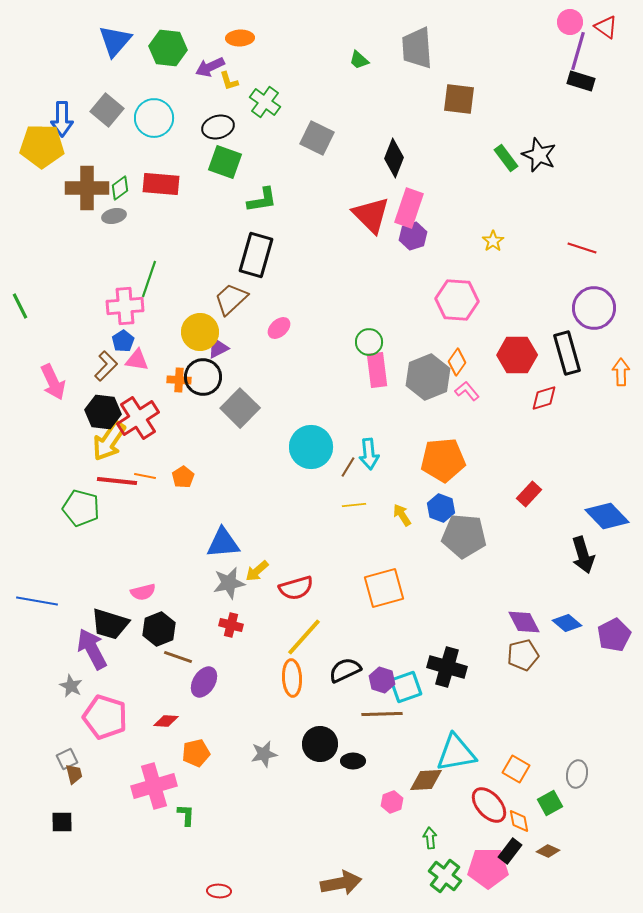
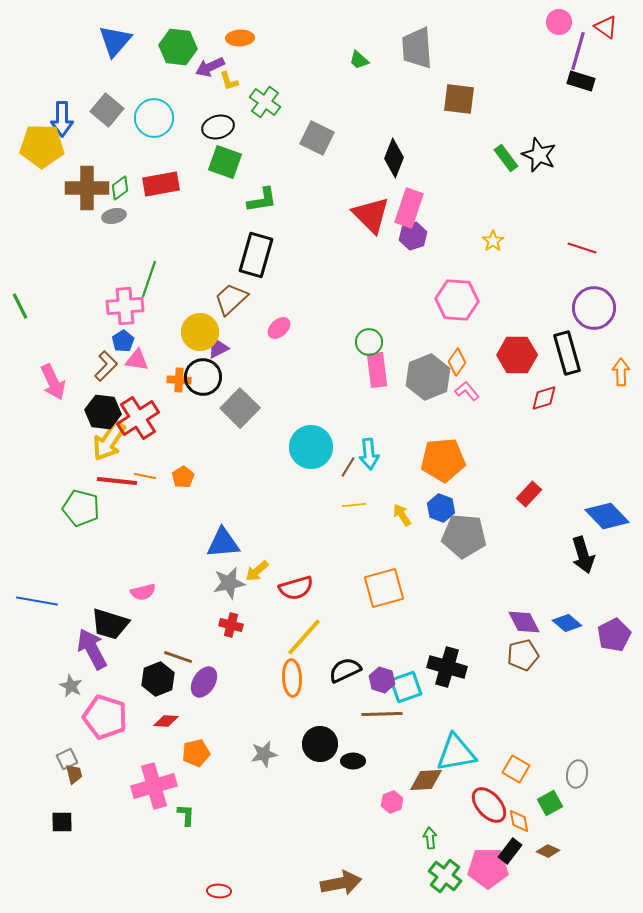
pink circle at (570, 22): moved 11 px left
green hexagon at (168, 48): moved 10 px right, 1 px up
red rectangle at (161, 184): rotated 15 degrees counterclockwise
black hexagon at (159, 629): moved 1 px left, 50 px down
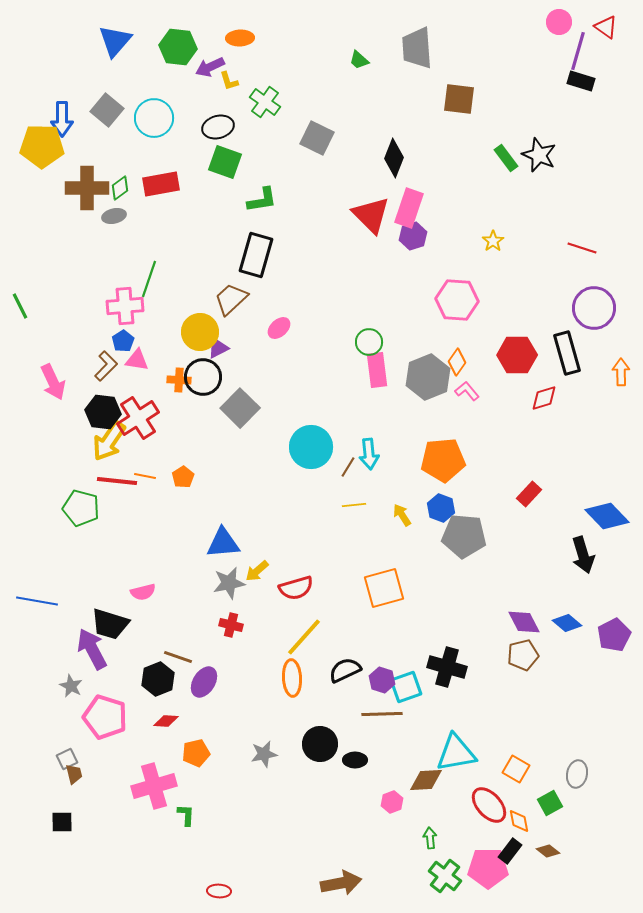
black ellipse at (353, 761): moved 2 px right, 1 px up
brown diamond at (548, 851): rotated 15 degrees clockwise
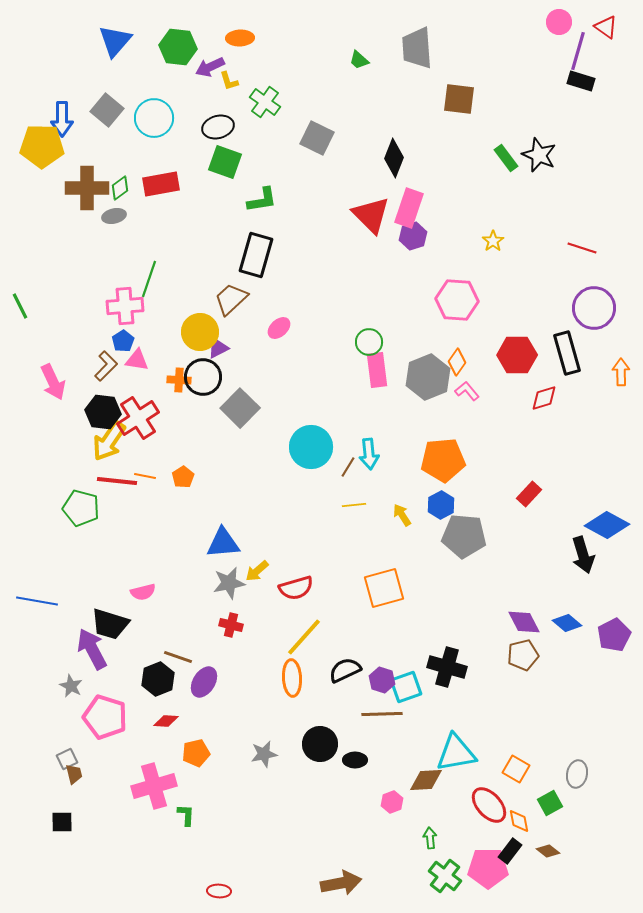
blue hexagon at (441, 508): moved 3 px up; rotated 12 degrees clockwise
blue diamond at (607, 516): moved 9 px down; rotated 18 degrees counterclockwise
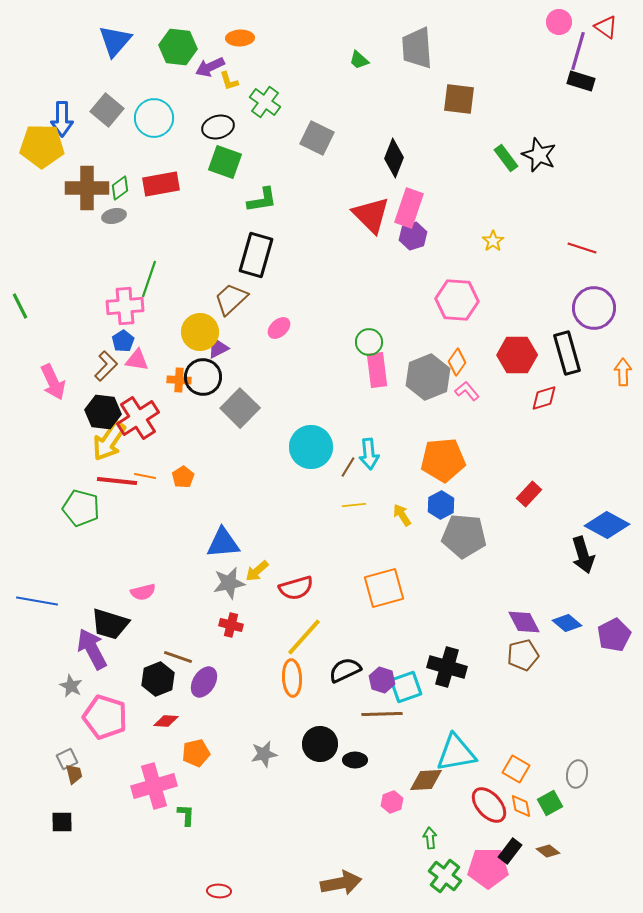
orange arrow at (621, 372): moved 2 px right
orange diamond at (519, 821): moved 2 px right, 15 px up
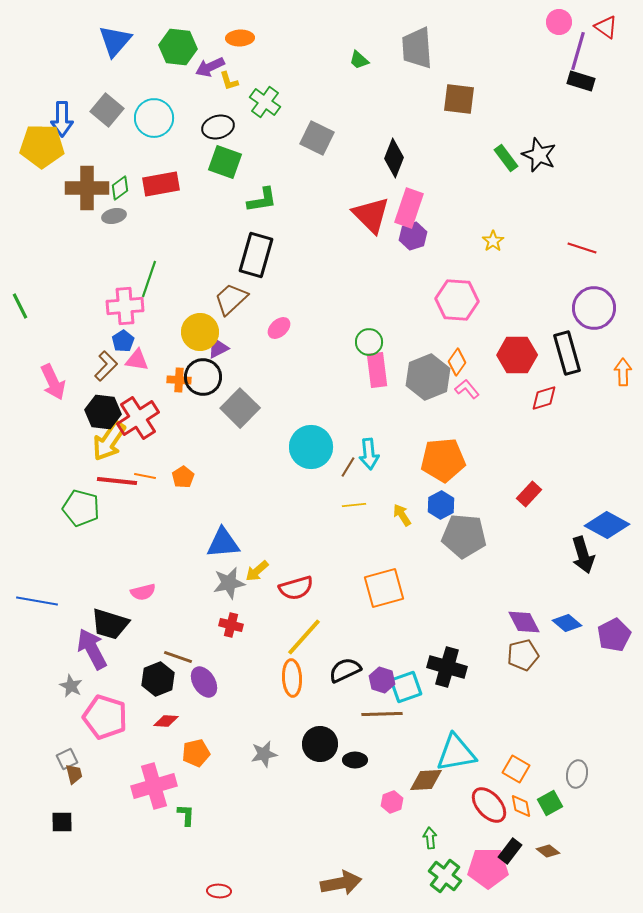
pink L-shape at (467, 391): moved 2 px up
purple ellipse at (204, 682): rotated 64 degrees counterclockwise
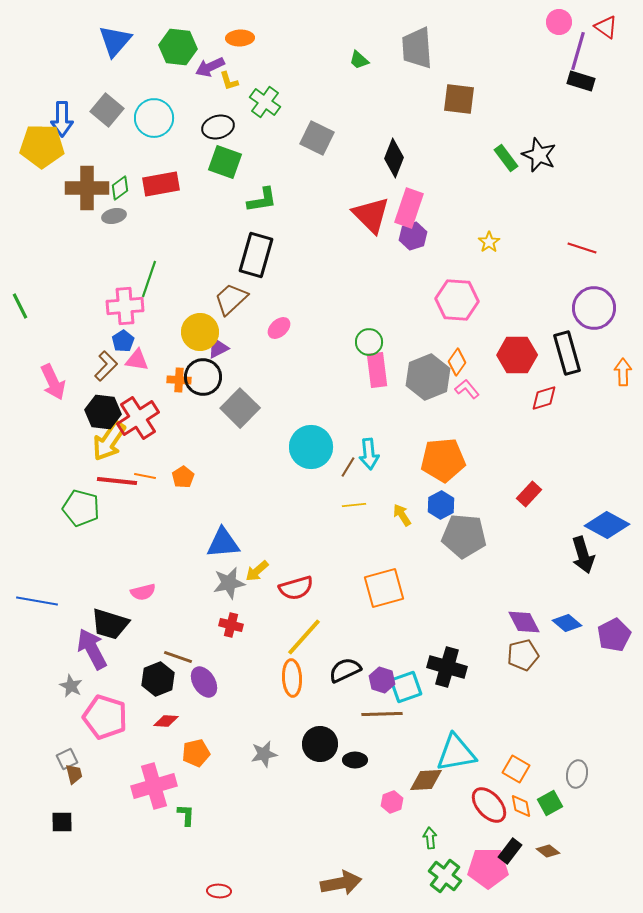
yellow star at (493, 241): moved 4 px left, 1 px down
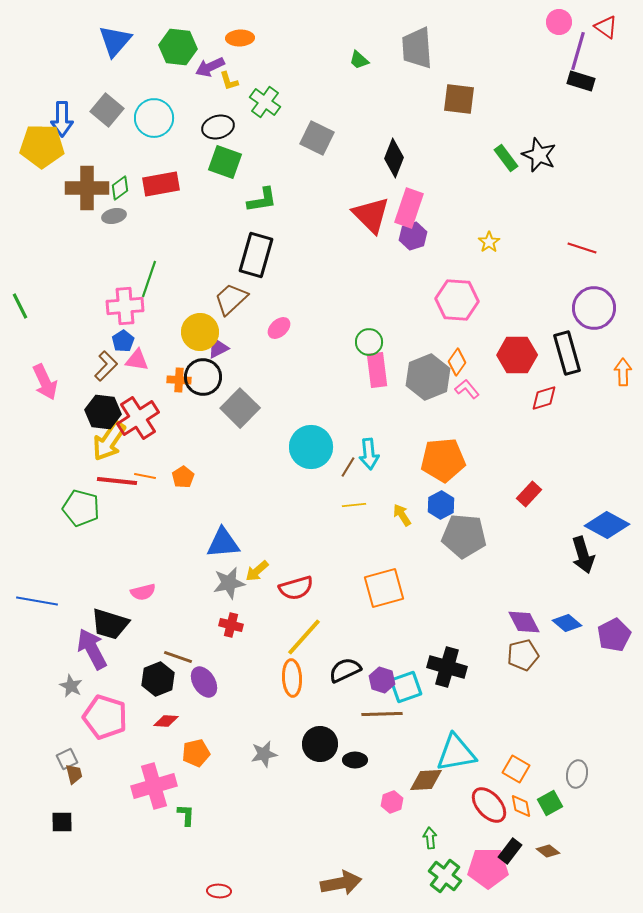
pink arrow at (53, 382): moved 8 px left
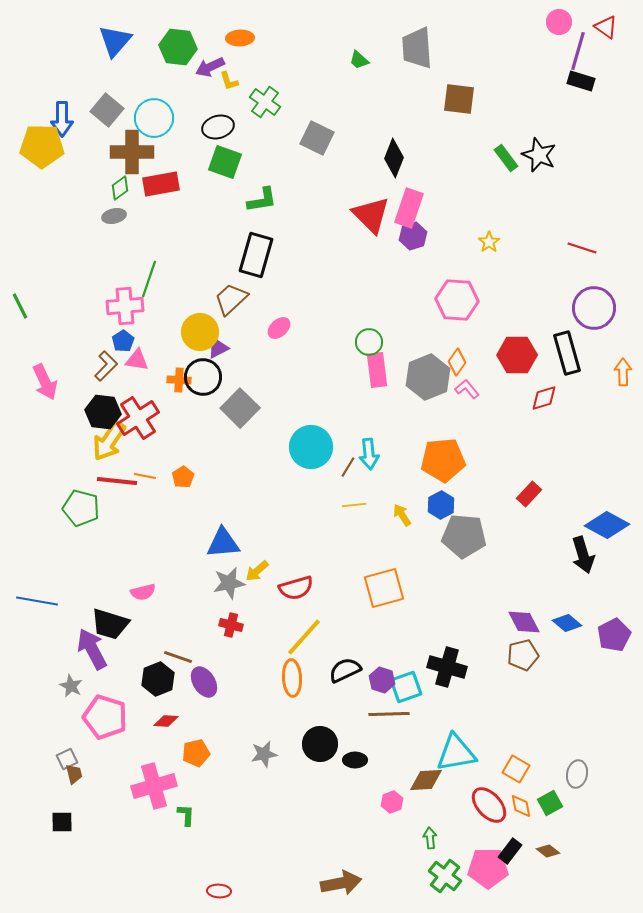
brown cross at (87, 188): moved 45 px right, 36 px up
brown line at (382, 714): moved 7 px right
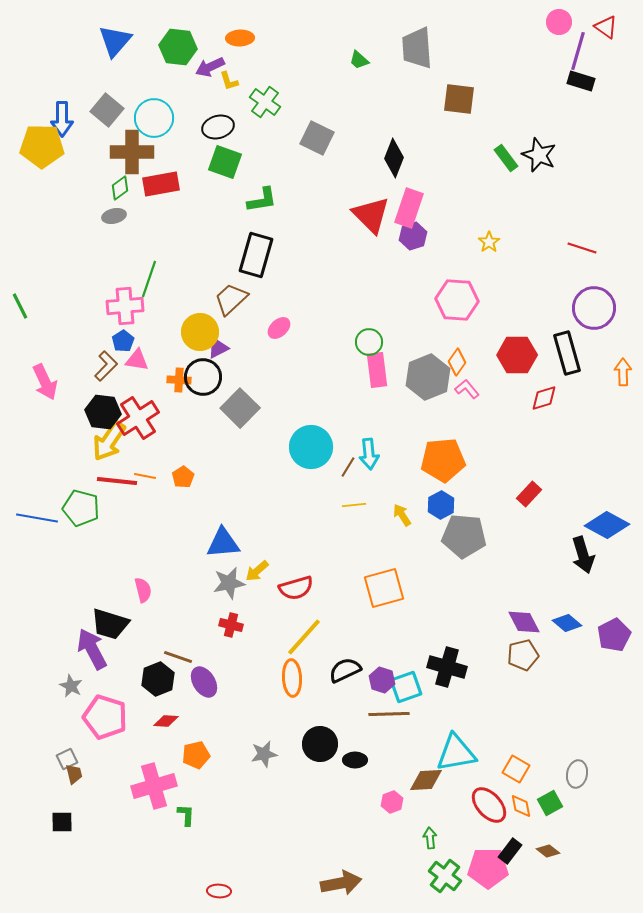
pink semicircle at (143, 592): moved 2 px up; rotated 90 degrees counterclockwise
blue line at (37, 601): moved 83 px up
orange pentagon at (196, 753): moved 2 px down
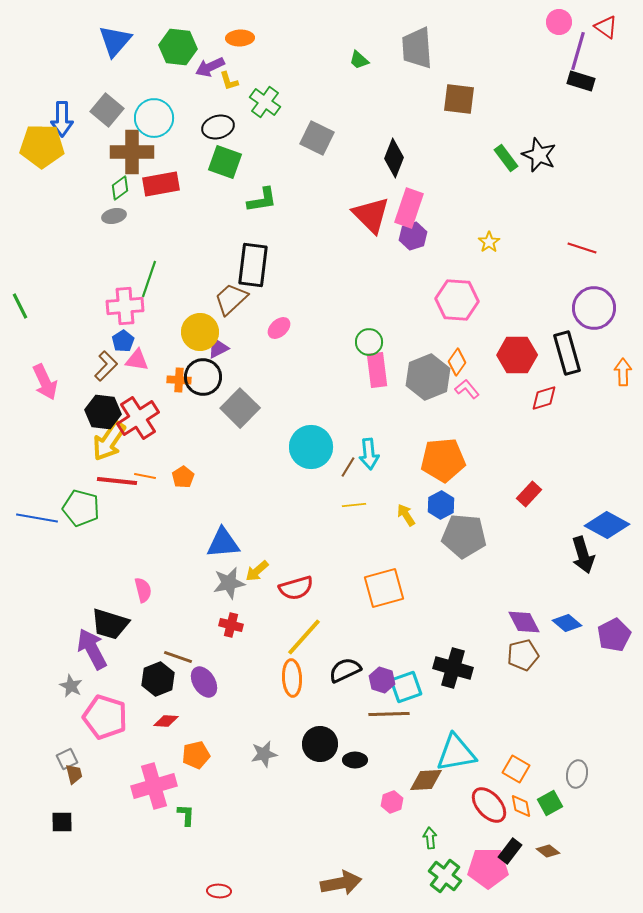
black rectangle at (256, 255): moved 3 px left, 10 px down; rotated 9 degrees counterclockwise
yellow arrow at (402, 515): moved 4 px right
black cross at (447, 667): moved 6 px right, 1 px down
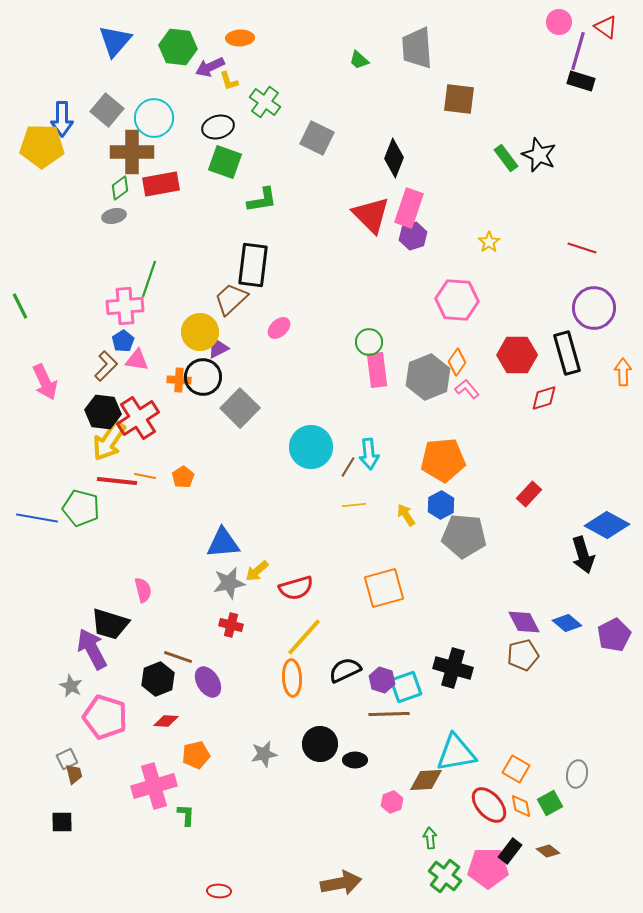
purple ellipse at (204, 682): moved 4 px right
